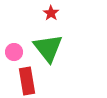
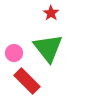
pink circle: moved 1 px down
red rectangle: rotated 36 degrees counterclockwise
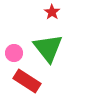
red star: moved 1 px right, 1 px up
red rectangle: rotated 12 degrees counterclockwise
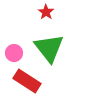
red star: moved 6 px left
green triangle: moved 1 px right
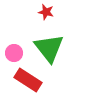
red star: rotated 21 degrees counterclockwise
red rectangle: moved 1 px right, 1 px up
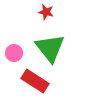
green triangle: moved 1 px right
red rectangle: moved 7 px right, 1 px down
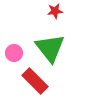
red star: moved 9 px right, 1 px up; rotated 21 degrees counterclockwise
red rectangle: rotated 12 degrees clockwise
